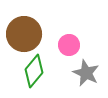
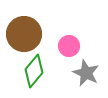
pink circle: moved 1 px down
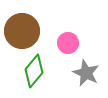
brown circle: moved 2 px left, 3 px up
pink circle: moved 1 px left, 3 px up
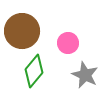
gray star: moved 1 px left, 2 px down
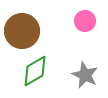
pink circle: moved 17 px right, 22 px up
green diamond: moved 1 px right; rotated 20 degrees clockwise
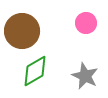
pink circle: moved 1 px right, 2 px down
gray star: moved 1 px down
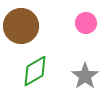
brown circle: moved 1 px left, 5 px up
gray star: rotated 12 degrees clockwise
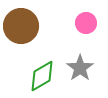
green diamond: moved 7 px right, 5 px down
gray star: moved 5 px left, 8 px up
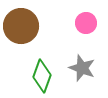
gray star: moved 2 px right; rotated 16 degrees counterclockwise
green diamond: rotated 40 degrees counterclockwise
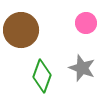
brown circle: moved 4 px down
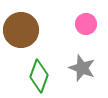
pink circle: moved 1 px down
green diamond: moved 3 px left
